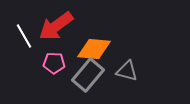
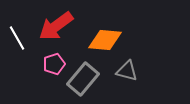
white line: moved 7 px left, 2 px down
orange diamond: moved 11 px right, 9 px up
pink pentagon: moved 1 px down; rotated 20 degrees counterclockwise
gray rectangle: moved 5 px left, 4 px down
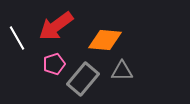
gray triangle: moved 5 px left; rotated 15 degrees counterclockwise
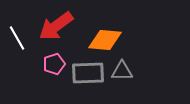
gray rectangle: moved 5 px right, 6 px up; rotated 48 degrees clockwise
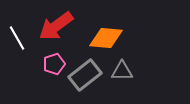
orange diamond: moved 1 px right, 2 px up
gray rectangle: moved 3 px left, 2 px down; rotated 36 degrees counterclockwise
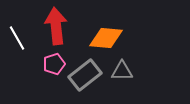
red arrow: rotated 120 degrees clockwise
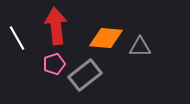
gray triangle: moved 18 px right, 24 px up
